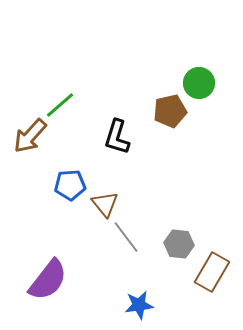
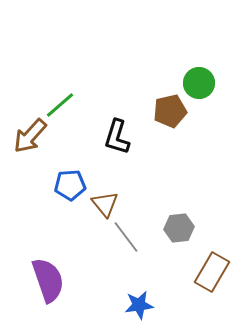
gray hexagon: moved 16 px up; rotated 12 degrees counterclockwise
purple semicircle: rotated 57 degrees counterclockwise
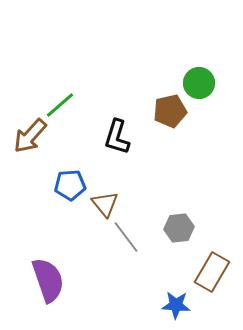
blue star: moved 37 px right; rotated 12 degrees clockwise
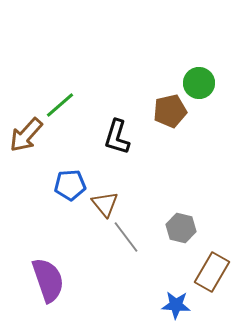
brown arrow: moved 4 px left, 1 px up
gray hexagon: moved 2 px right; rotated 20 degrees clockwise
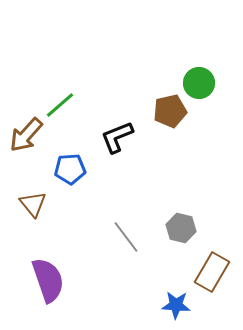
black L-shape: rotated 51 degrees clockwise
blue pentagon: moved 16 px up
brown triangle: moved 72 px left
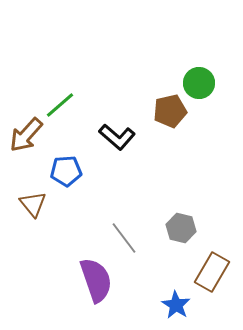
black L-shape: rotated 117 degrees counterclockwise
blue pentagon: moved 4 px left, 2 px down
gray line: moved 2 px left, 1 px down
purple semicircle: moved 48 px right
blue star: rotated 28 degrees clockwise
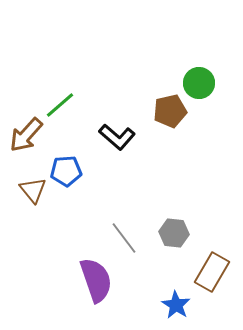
brown triangle: moved 14 px up
gray hexagon: moved 7 px left, 5 px down; rotated 8 degrees counterclockwise
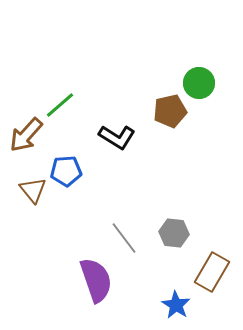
black L-shape: rotated 9 degrees counterclockwise
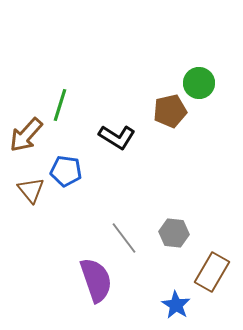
green line: rotated 32 degrees counterclockwise
blue pentagon: rotated 12 degrees clockwise
brown triangle: moved 2 px left
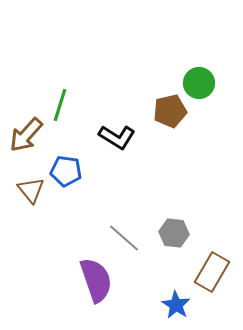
gray line: rotated 12 degrees counterclockwise
